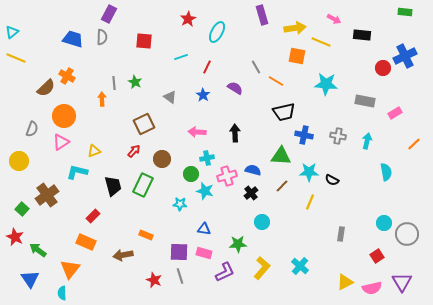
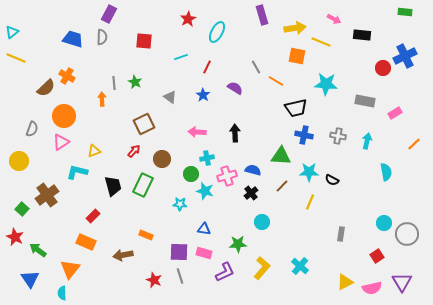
black trapezoid at (284, 112): moved 12 px right, 4 px up
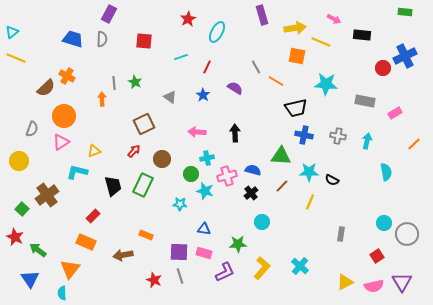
gray semicircle at (102, 37): moved 2 px down
pink semicircle at (372, 288): moved 2 px right, 2 px up
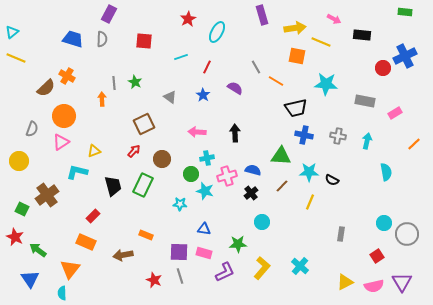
green square at (22, 209): rotated 16 degrees counterclockwise
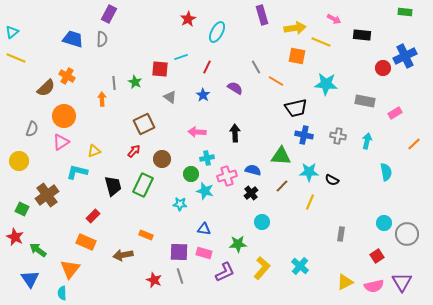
red square at (144, 41): moved 16 px right, 28 px down
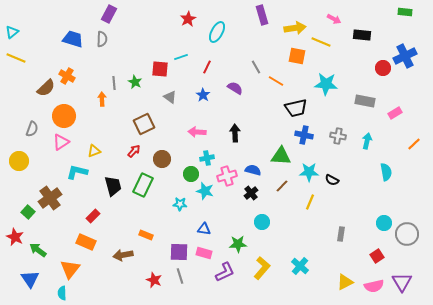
brown cross at (47, 195): moved 3 px right, 3 px down
green square at (22, 209): moved 6 px right, 3 px down; rotated 16 degrees clockwise
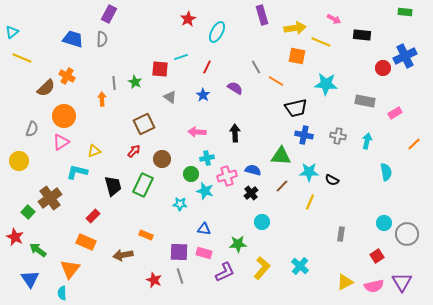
yellow line at (16, 58): moved 6 px right
